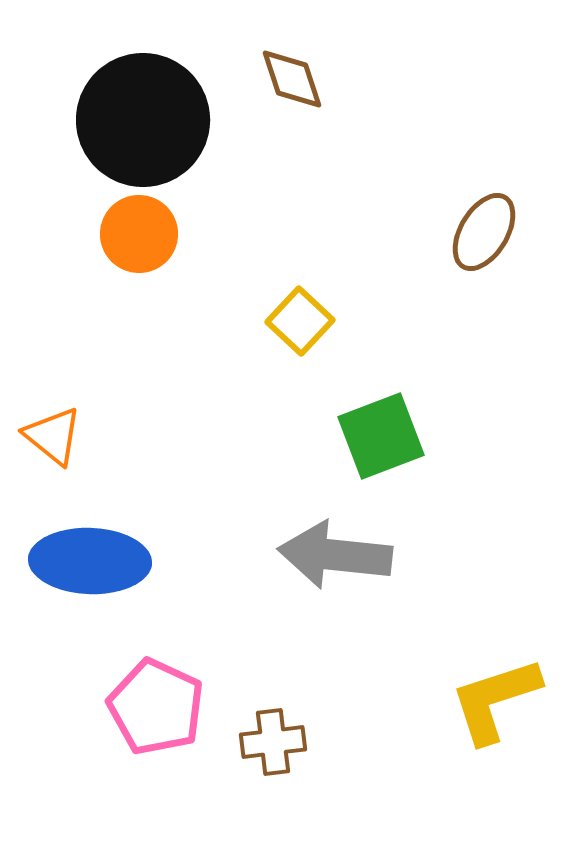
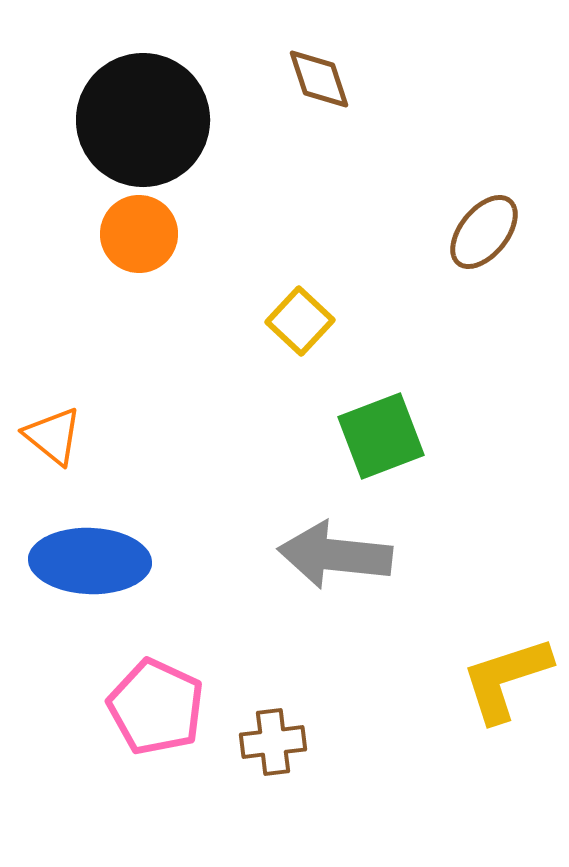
brown diamond: moved 27 px right
brown ellipse: rotated 8 degrees clockwise
yellow L-shape: moved 11 px right, 21 px up
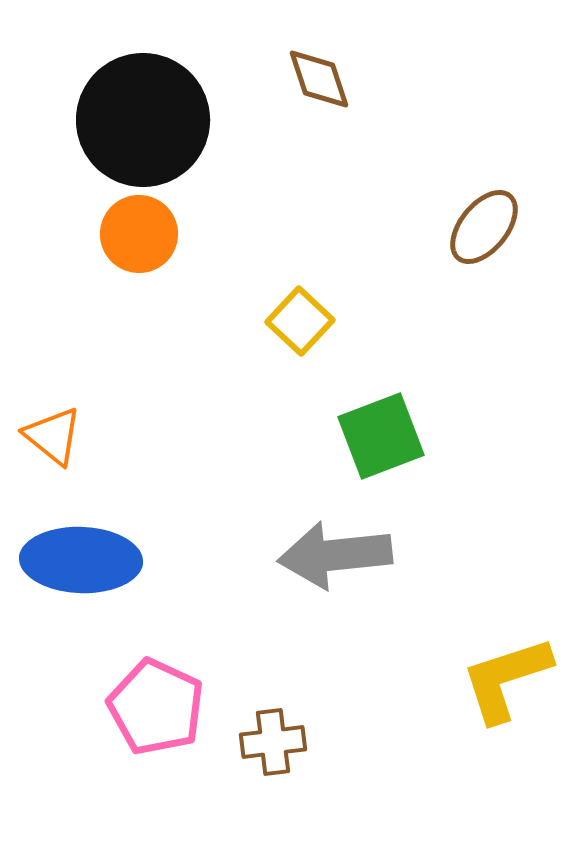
brown ellipse: moved 5 px up
gray arrow: rotated 12 degrees counterclockwise
blue ellipse: moved 9 px left, 1 px up
